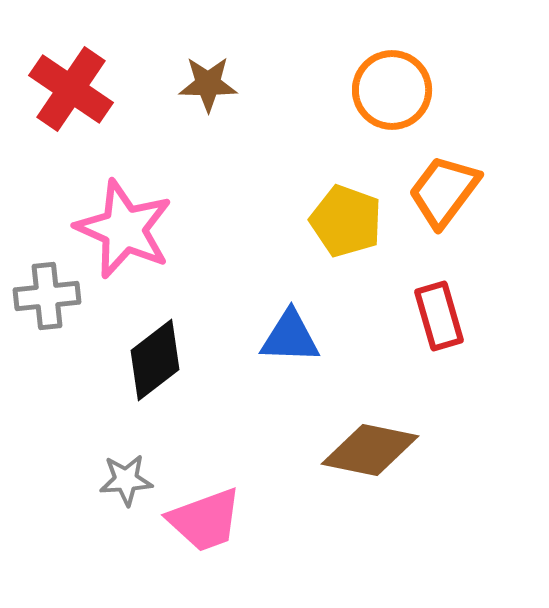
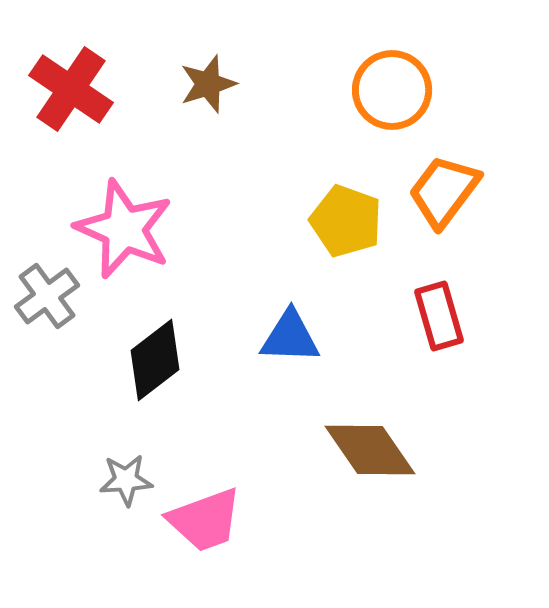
brown star: rotated 18 degrees counterclockwise
gray cross: rotated 30 degrees counterclockwise
brown diamond: rotated 44 degrees clockwise
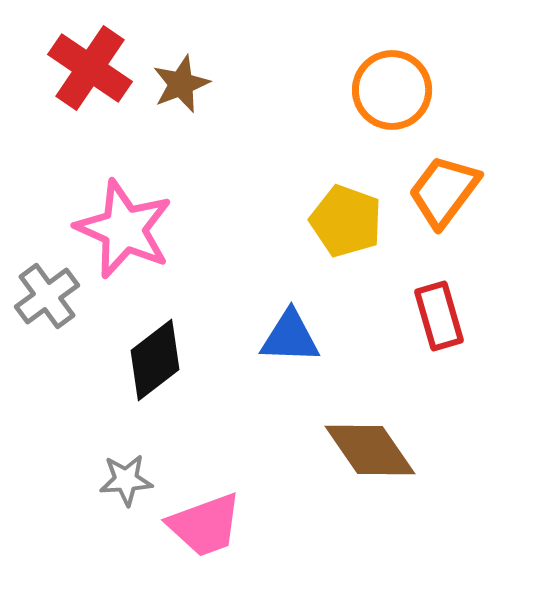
brown star: moved 27 px left; rotated 4 degrees counterclockwise
red cross: moved 19 px right, 21 px up
pink trapezoid: moved 5 px down
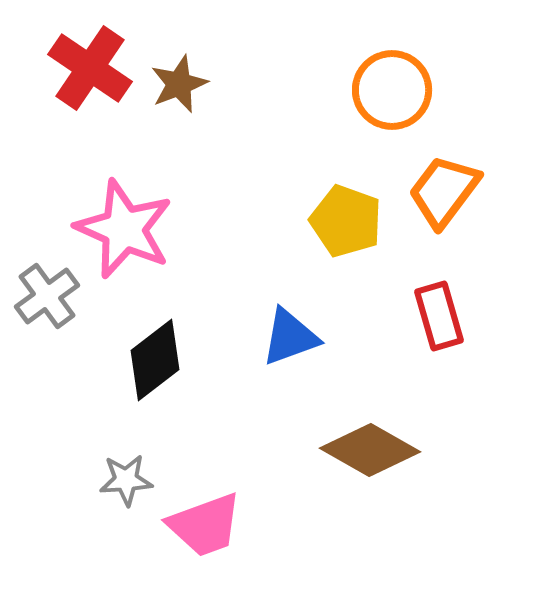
brown star: moved 2 px left
blue triangle: rotated 22 degrees counterclockwise
brown diamond: rotated 26 degrees counterclockwise
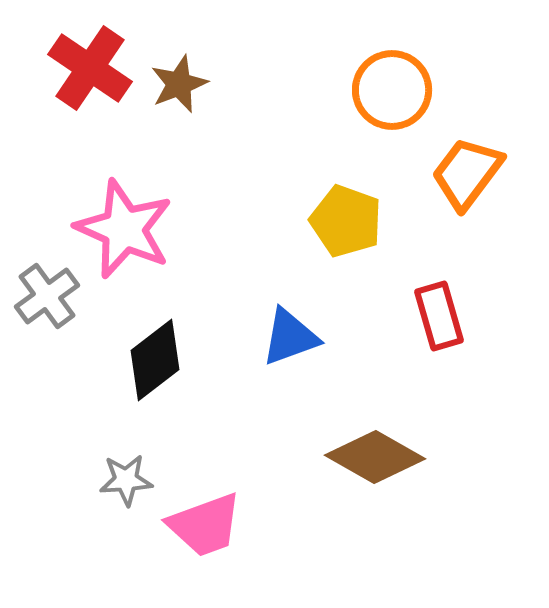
orange trapezoid: moved 23 px right, 18 px up
brown diamond: moved 5 px right, 7 px down
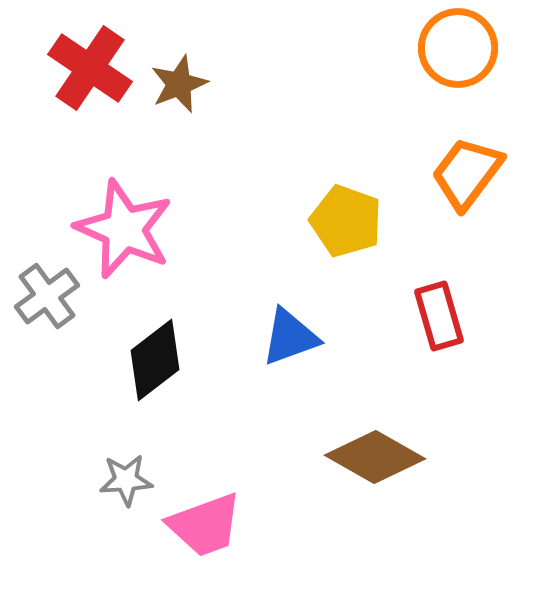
orange circle: moved 66 px right, 42 px up
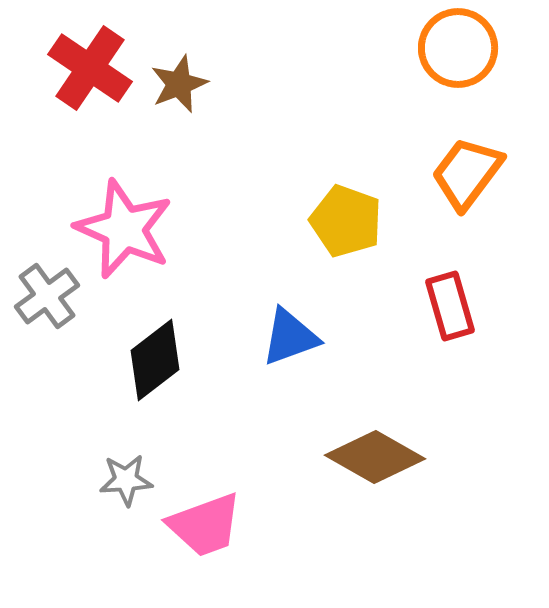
red rectangle: moved 11 px right, 10 px up
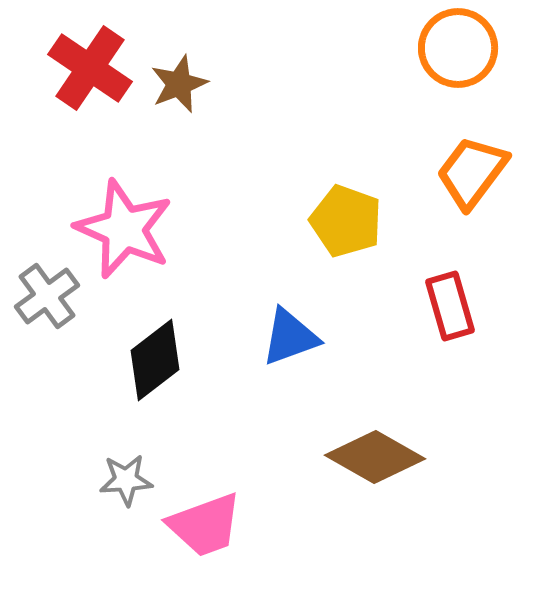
orange trapezoid: moved 5 px right, 1 px up
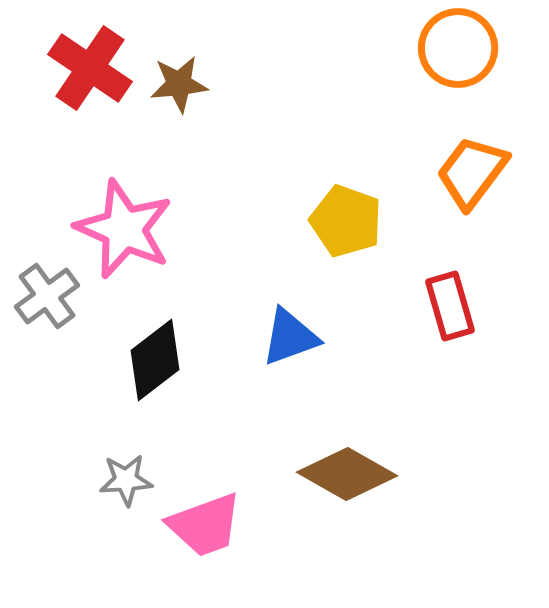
brown star: rotated 16 degrees clockwise
brown diamond: moved 28 px left, 17 px down
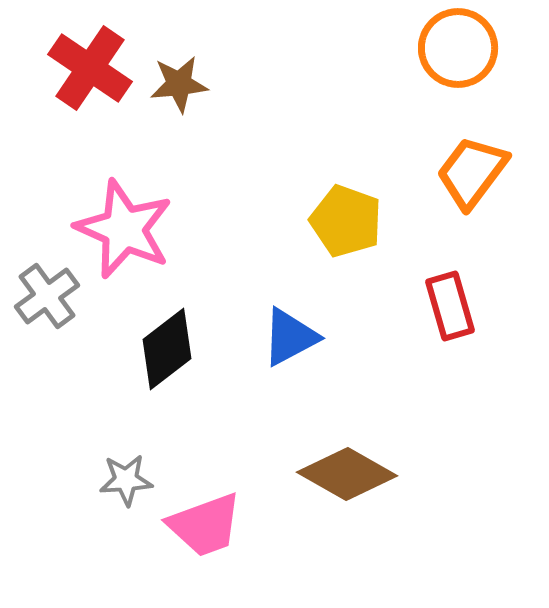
blue triangle: rotated 8 degrees counterclockwise
black diamond: moved 12 px right, 11 px up
